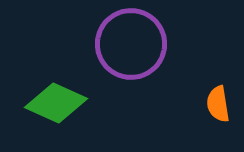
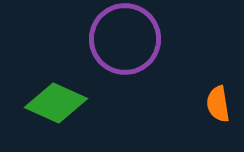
purple circle: moved 6 px left, 5 px up
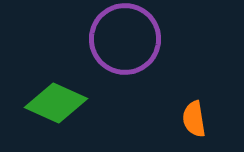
orange semicircle: moved 24 px left, 15 px down
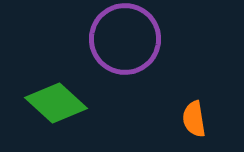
green diamond: rotated 18 degrees clockwise
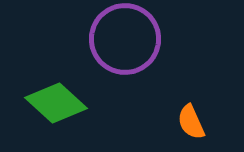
orange semicircle: moved 3 px left, 3 px down; rotated 15 degrees counterclockwise
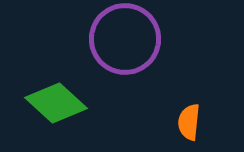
orange semicircle: moved 2 px left; rotated 30 degrees clockwise
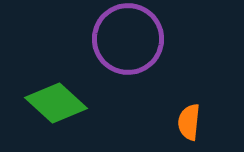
purple circle: moved 3 px right
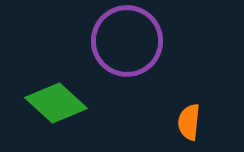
purple circle: moved 1 px left, 2 px down
